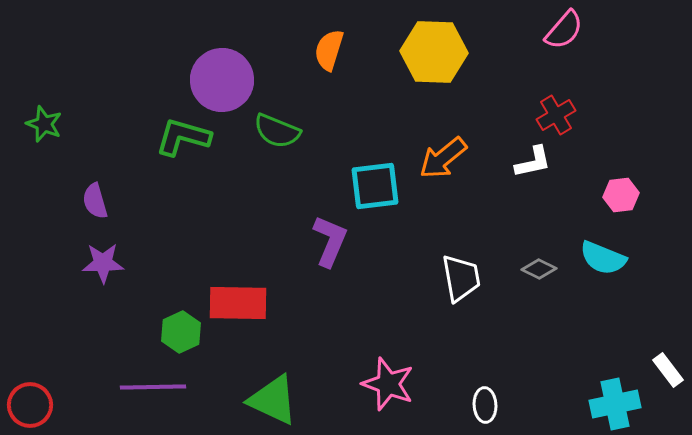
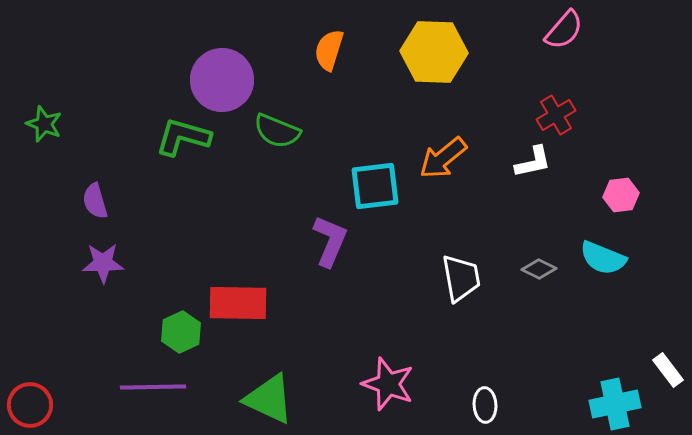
green triangle: moved 4 px left, 1 px up
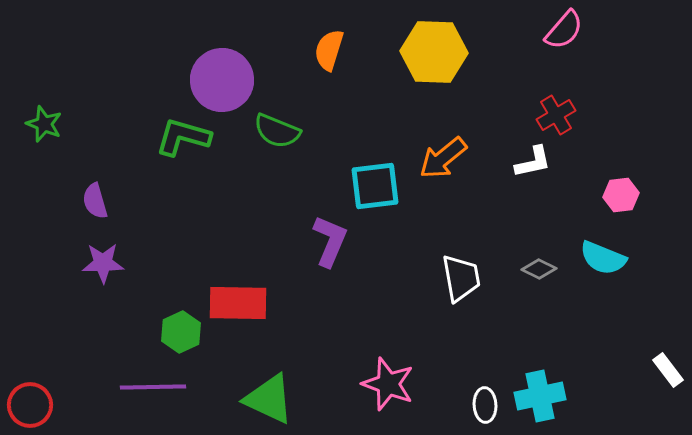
cyan cross: moved 75 px left, 8 px up
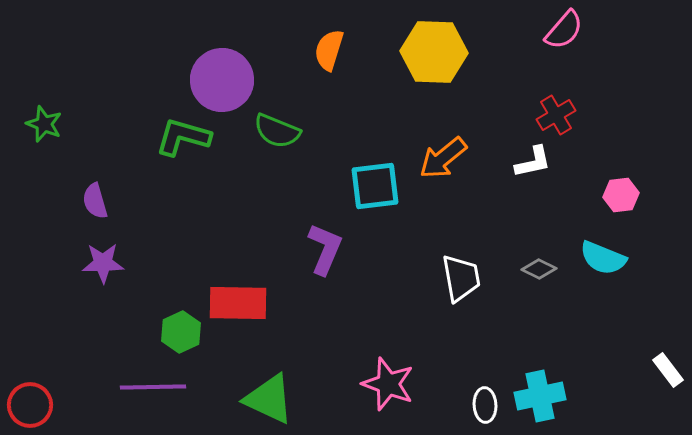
purple L-shape: moved 5 px left, 8 px down
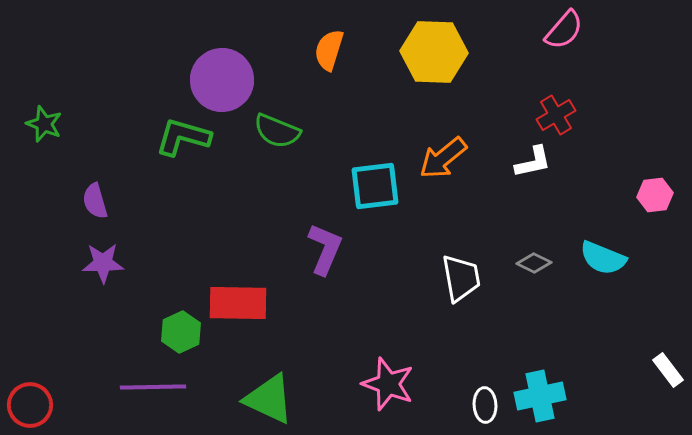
pink hexagon: moved 34 px right
gray diamond: moved 5 px left, 6 px up
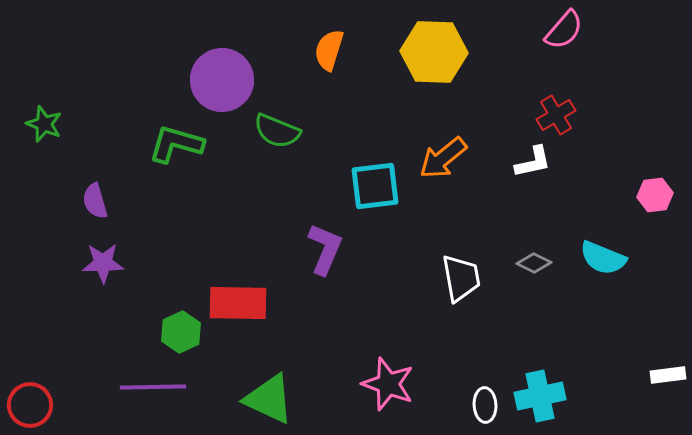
green L-shape: moved 7 px left, 7 px down
white rectangle: moved 5 px down; rotated 60 degrees counterclockwise
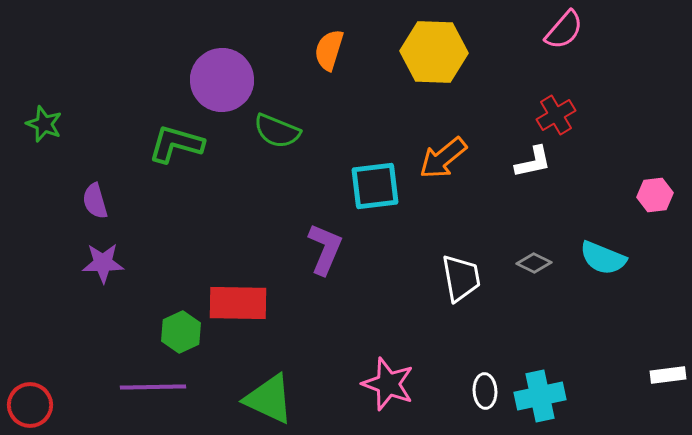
white ellipse: moved 14 px up
